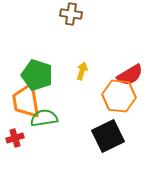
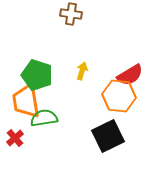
red cross: rotated 24 degrees counterclockwise
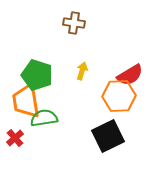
brown cross: moved 3 px right, 9 px down
orange hexagon: rotated 8 degrees counterclockwise
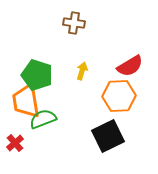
red semicircle: moved 9 px up
green semicircle: moved 1 px left, 1 px down; rotated 12 degrees counterclockwise
red cross: moved 5 px down
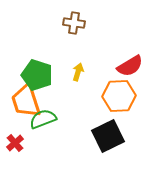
yellow arrow: moved 4 px left, 1 px down
orange trapezoid: rotated 9 degrees counterclockwise
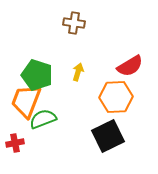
orange hexagon: moved 3 px left, 1 px down
orange trapezoid: rotated 39 degrees clockwise
red cross: rotated 30 degrees clockwise
